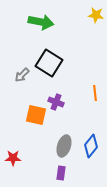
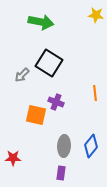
gray ellipse: rotated 15 degrees counterclockwise
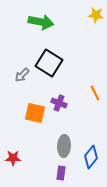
orange line: rotated 21 degrees counterclockwise
purple cross: moved 3 px right, 1 px down
orange square: moved 1 px left, 2 px up
blue diamond: moved 11 px down
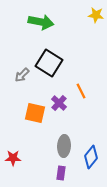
orange line: moved 14 px left, 2 px up
purple cross: rotated 21 degrees clockwise
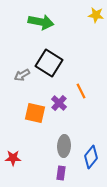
gray arrow: rotated 14 degrees clockwise
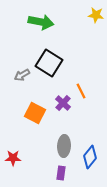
purple cross: moved 4 px right
orange square: rotated 15 degrees clockwise
blue diamond: moved 1 px left
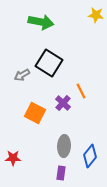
blue diamond: moved 1 px up
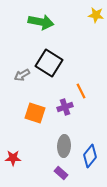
purple cross: moved 2 px right, 4 px down; rotated 28 degrees clockwise
orange square: rotated 10 degrees counterclockwise
purple rectangle: rotated 56 degrees counterclockwise
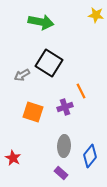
orange square: moved 2 px left, 1 px up
red star: rotated 28 degrees clockwise
